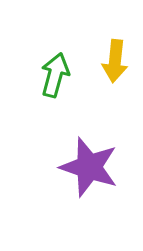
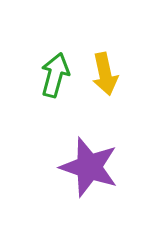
yellow arrow: moved 10 px left, 13 px down; rotated 18 degrees counterclockwise
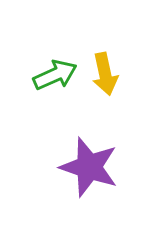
green arrow: rotated 51 degrees clockwise
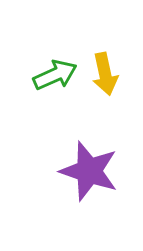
purple star: moved 4 px down
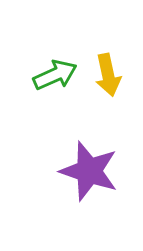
yellow arrow: moved 3 px right, 1 px down
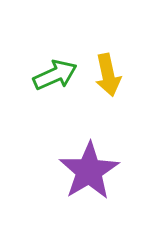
purple star: rotated 22 degrees clockwise
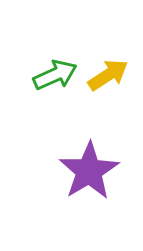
yellow arrow: rotated 111 degrees counterclockwise
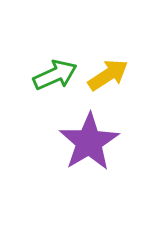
purple star: moved 29 px up
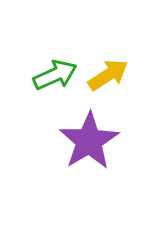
purple star: moved 1 px up
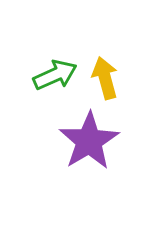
yellow arrow: moved 3 px left, 3 px down; rotated 72 degrees counterclockwise
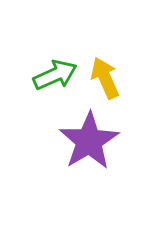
yellow arrow: rotated 9 degrees counterclockwise
